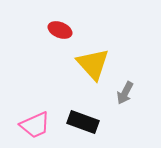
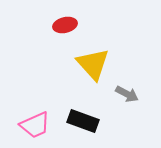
red ellipse: moved 5 px right, 5 px up; rotated 35 degrees counterclockwise
gray arrow: moved 2 px right, 1 px down; rotated 90 degrees counterclockwise
black rectangle: moved 1 px up
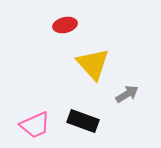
gray arrow: rotated 60 degrees counterclockwise
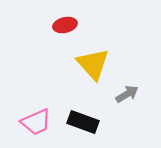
black rectangle: moved 1 px down
pink trapezoid: moved 1 px right, 3 px up
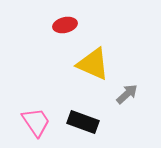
yellow triangle: rotated 24 degrees counterclockwise
gray arrow: rotated 10 degrees counterclockwise
pink trapezoid: rotated 100 degrees counterclockwise
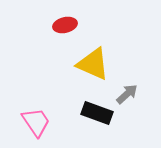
black rectangle: moved 14 px right, 9 px up
